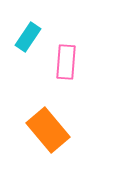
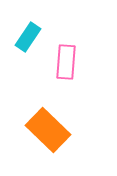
orange rectangle: rotated 6 degrees counterclockwise
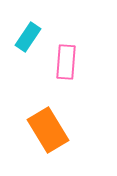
orange rectangle: rotated 15 degrees clockwise
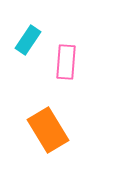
cyan rectangle: moved 3 px down
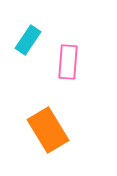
pink rectangle: moved 2 px right
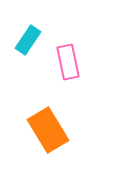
pink rectangle: rotated 16 degrees counterclockwise
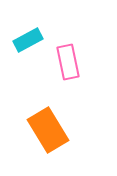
cyan rectangle: rotated 28 degrees clockwise
